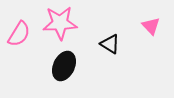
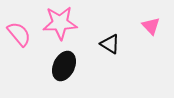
pink semicircle: rotated 72 degrees counterclockwise
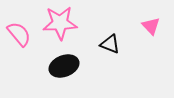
black triangle: rotated 10 degrees counterclockwise
black ellipse: rotated 44 degrees clockwise
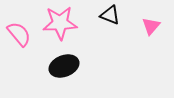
pink triangle: rotated 24 degrees clockwise
black triangle: moved 29 px up
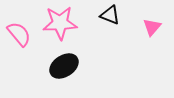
pink triangle: moved 1 px right, 1 px down
black ellipse: rotated 12 degrees counterclockwise
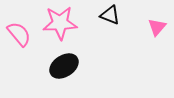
pink triangle: moved 5 px right
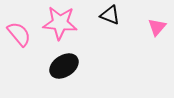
pink star: rotated 8 degrees clockwise
